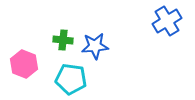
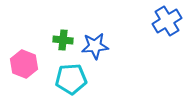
cyan pentagon: rotated 12 degrees counterclockwise
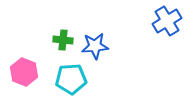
pink hexagon: moved 8 px down
